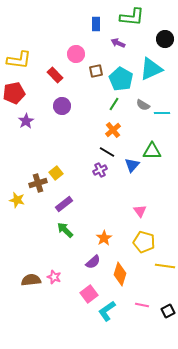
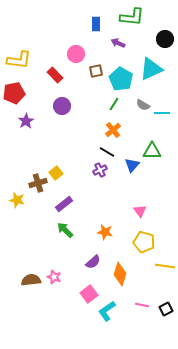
orange star: moved 1 px right, 6 px up; rotated 28 degrees counterclockwise
black square: moved 2 px left, 2 px up
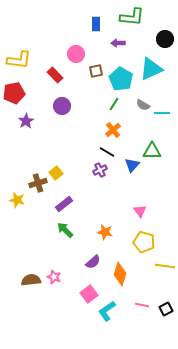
purple arrow: rotated 24 degrees counterclockwise
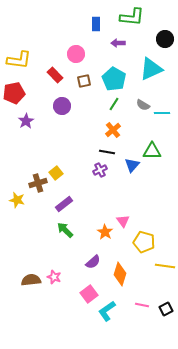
brown square: moved 12 px left, 10 px down
cyan pentagon: moved 7 px left
black line: rotated 21 degrees counterclockwise
pink triangle: moved 17 px left, 10 px down
orange star: rotated 21 degrees clockwise
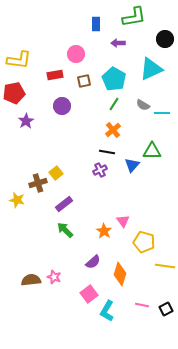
green L-shape: moved 2 px right; rotated 15 degrees counterclockwise
red rectangle: rotated 56 degrees counterclockwise
orange star: moved 1 px left, 1 px up
cyan L-shape: rotated 25 degrees counterclockwise
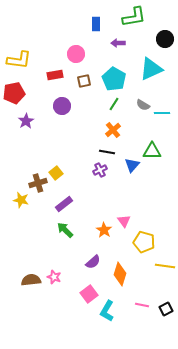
yellow star: moved 4 px right
pink triangle: moved 1 px right
orange star: moved 1 px up
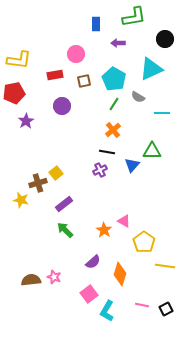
gray semicircle: moved 5 px left, 8 px up
pink triangle: rotated 24 degrees counterclockwise
yellow pentagon: rotated 20 degrees clockwise
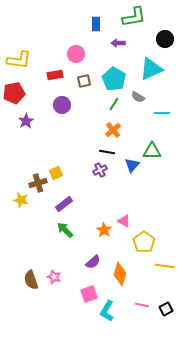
purple circle: moved 1 px up
yellow square: rotated 16 degrees clockwise
brown semicircle: rotated 102 degrees counterclockwise
pink square: rotated 18 degrees clockwise
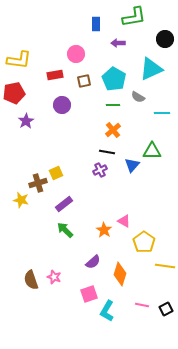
green line: moved 1 px left, 1 px down; rotated 56 degrees clockwise
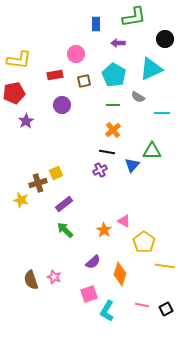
cyan pentagon: moved 4 px up
